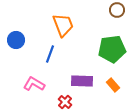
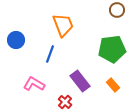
purple rectangle: moved 2 px left; rotated 50 degrees clockwise
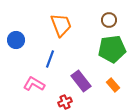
brown circle: moved 8 px left, 10 px down
orange trapezoid: moved 2 px left
blue line: moved 5 px down
purple rectangle: moved 1 px right
red cross: rotated 24 degrees clockwise
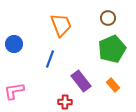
brown circle: moved 1 px left, 2 px up
blue circle: moved 2 px left, 4 px down
green pentagon: rotated 16 degrees counterclockwise
pink L-shape: moved 20 px left, 7 px down; rotated 40 degrees counterclockwise
red cross: rotated 24 degrees clockwise
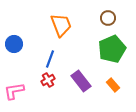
red cross: moved 17 px left, 22 px up; rotated 32 degrees counterclockwise
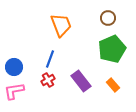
blue circle: moved 23 px down
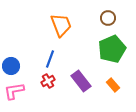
blue circle: moved 3 px left, 1 px up
red cross: moved 1 px down
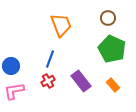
green pentagon: rotated 24 degrees counterclockwise
